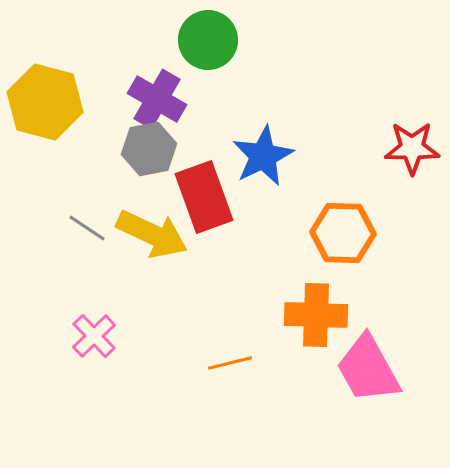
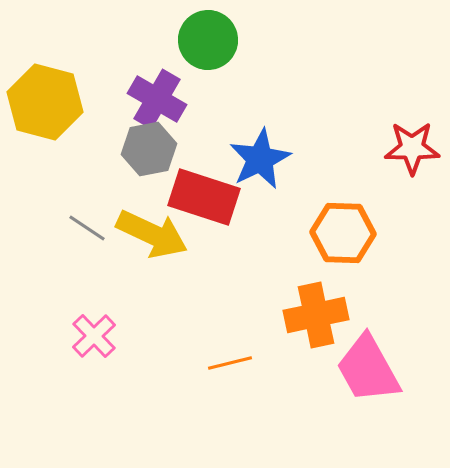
blue star: moved 3 px left, 3 px down
red rectangle: rotated 52 degrees counterclockwise
orange cross: rotated 14 degrees counterclockwise
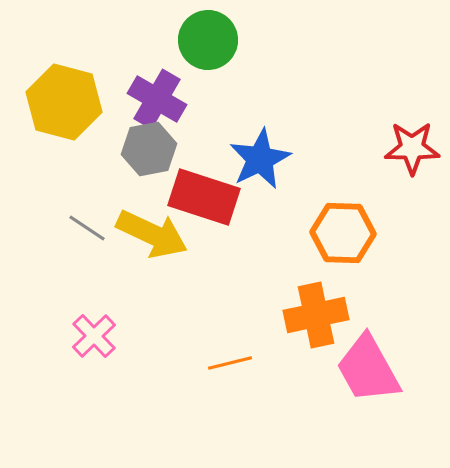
yellow hexagon: moved 19 px right
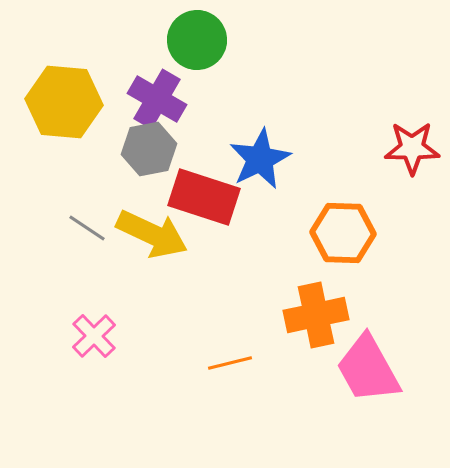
green circle: moved 11 px left
yellow hexagon: rotated 10 degrees counterclockwise
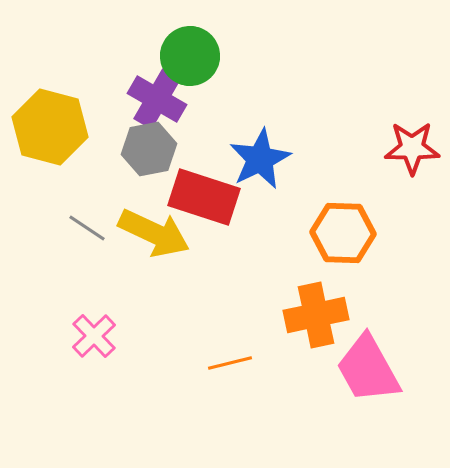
green circle: moved 7 px left, 16 px down
yellow hexagon: moved 14 px left, 25 px down; rotated 10 degrees clockwise
yellow arrow: moved 2 px right, 1 px up
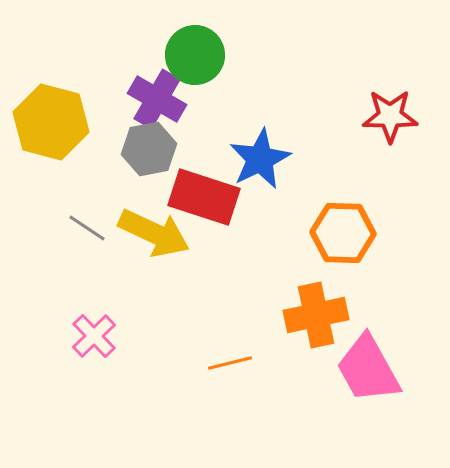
green circle: moved 5 px right, 1 px up
yellow hexagon: moved 1 px right, 5 px up
red star: moved 22 px left, 32 px up
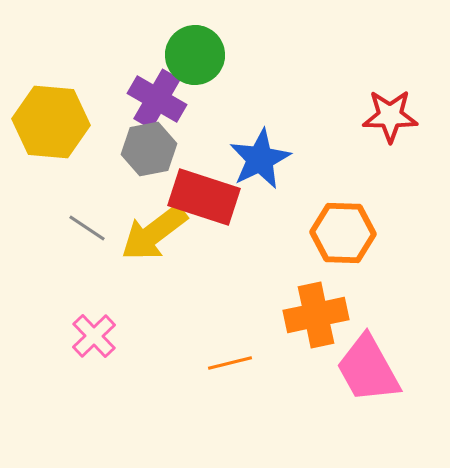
yellow hexagon: rotated 10 degrees counterclockwise
yellow arrow: rotated 118 degrees clockwise
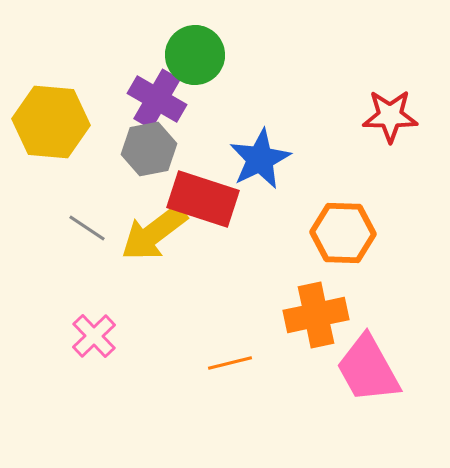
red rectangle: moved 1 px left, 2 px down
